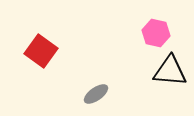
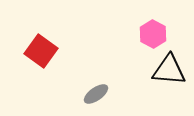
pink hexagon: moved 3 px left, 1 px down; rotated 16 degrees clockwise
black triangle: moved 1 px left, 1 px up
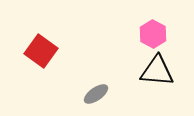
black triangle: moved 12 px left, 1 px down
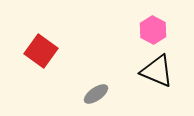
pink hexagon: moved 4 px up
black triangle: rotated 18 degrees clockwise
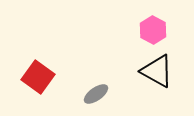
red square: moved 3 px left, 26 px down
black triangle: rotated 6 degrees clockwise
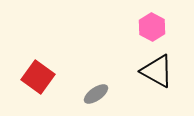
pink hexagon: moved 1 px left, 3 px up
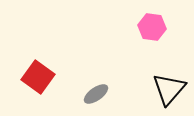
pink hexagon: rotated 20 degrees counterclockwise
black triangle: moved 12 px right, 18 px down; rotated 42 degrees clockwise
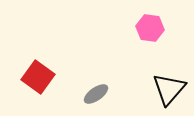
pink hexagon: moved 2 px left, 1 px down
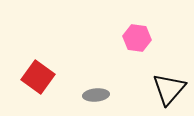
pink hexagon: moved 13 px left, 10 px down
gray ellipse: moved 1 px down; rotated 30 degrees clockwise
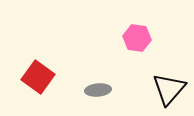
gray ellipse: moved 2 px right, 5 px up
